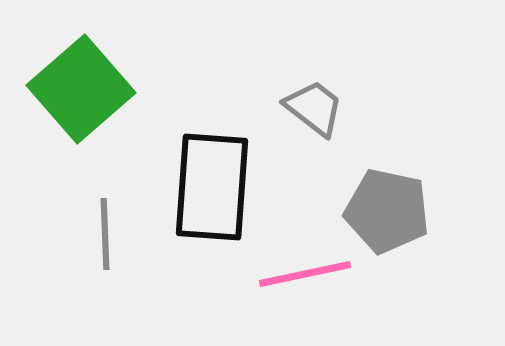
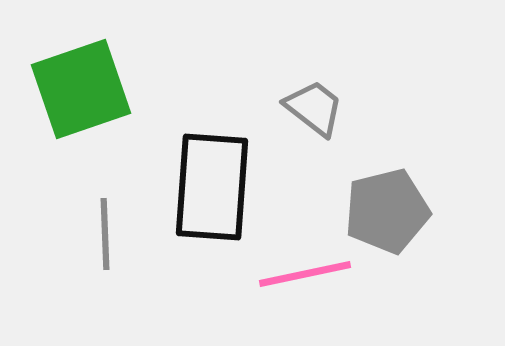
green square: rotated 22 degrees clockwise
gray pentagon: rotated 26 degrees counterclockwise
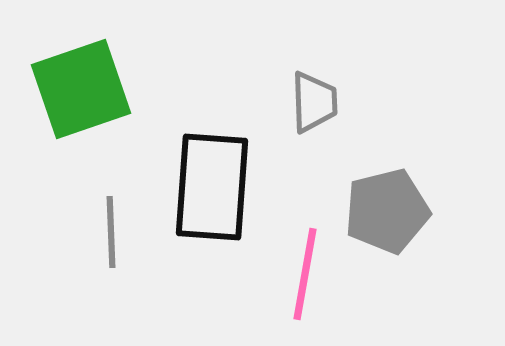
gray trapezoid: moved 6 px up; rotated 50 degrees clockwise
gray line: moved 6 px right, 2 px up
pink line: rotated 68 degrees counterclockwise
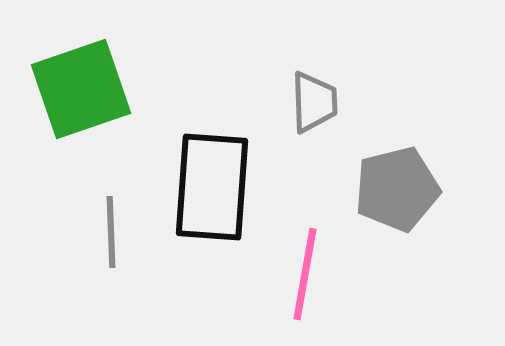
gray pentagon: moved 10 px right, 22 px up
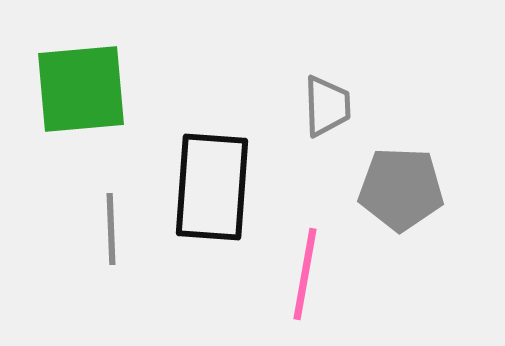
green square: rotated 14 degrees clockwise
gray trapezoid: moved 13 px right, 4 px down
gray pentagon: moved 4 px right; rotated 16 degrees clockwise
gray line: moved 3 px up
